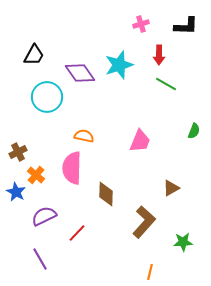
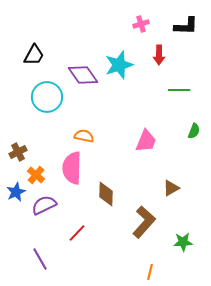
purple diamond: moved 3 px right, 2 px down
green line: moved 13 px right, 6 px down; rotated 30 degrees counterclockwise
pink trapezoid: moved 6 px right
blue star: rotated 18 degrees clockwise
purple semicircle: moved 11 px up
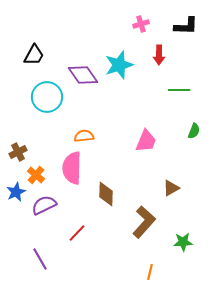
orange semicircle: rotated 18 degrees counterclockwise
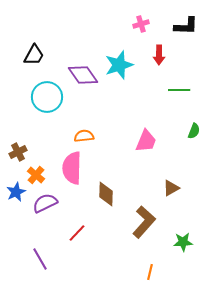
purple semicircle: moved 1 px right, 2 px up
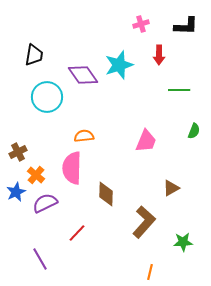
black trapezoid: rotated 20 degrees counterclockwise
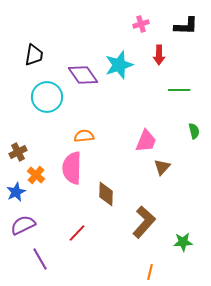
green semicircle: rotated 35 degrees counterclockwise
brown triangle: moved 9 px left, 21 px up; rotated 18 degrees counterclockwise
purple semicircle: moved 22 px left, 22 px down
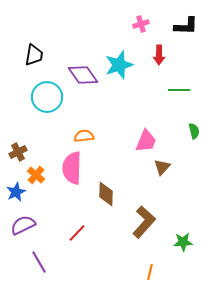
purple line: moved 1 px left, 3 px down
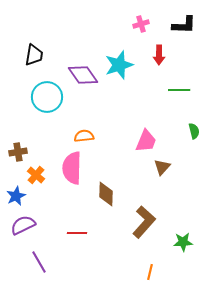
black L-shape: moved 2 px left, 1 px up
brown cross: rotated 18 degrees clockwise
blue star: moved 4 px down
red line: rotated 48 degrees clockwise
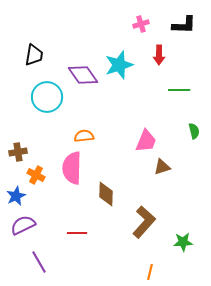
brown triangle: rotated 30 degrees clockwise
orange cross: rotated 12 degrees counterclockwise
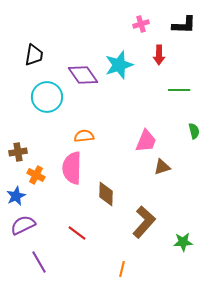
red line: rotated 36 degrees clockwise
orange line: moved 28 px left, 3 px up
